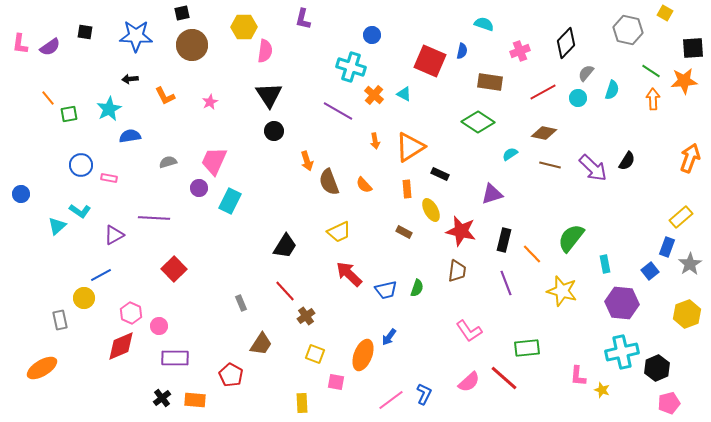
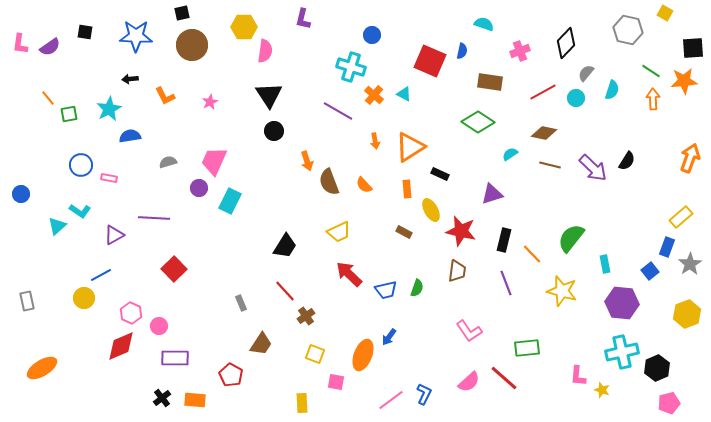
cyan circle at (578, 98): moved 2 px left
gray rectangle at (60, 320): moved 33 px left, 19 px up
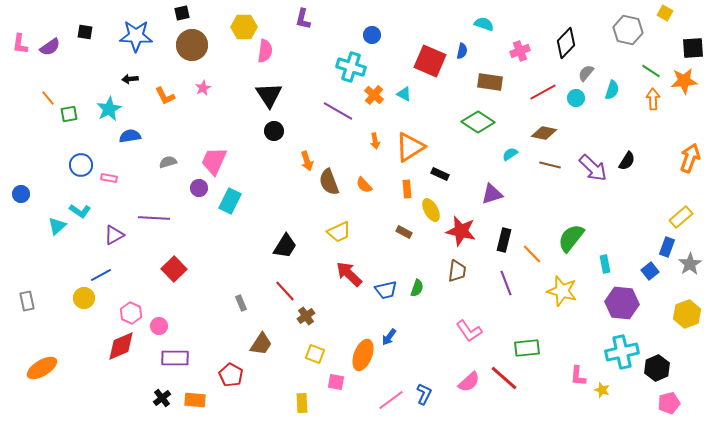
pink star at (210, 102): moved 7 px left, 14 px up
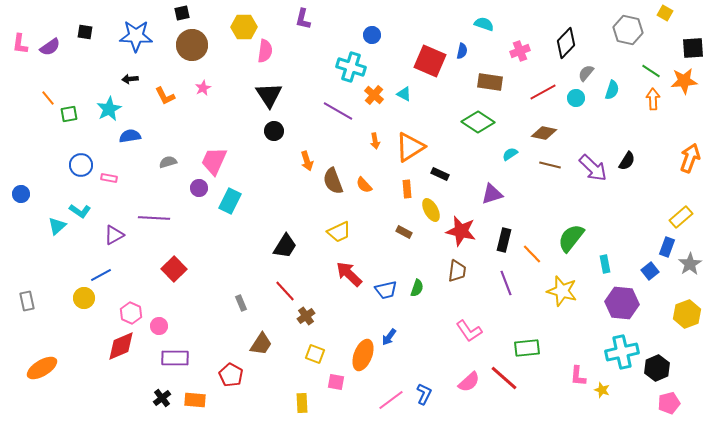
brown semicircle at (329, 182): moved 4 px right, 1 px up
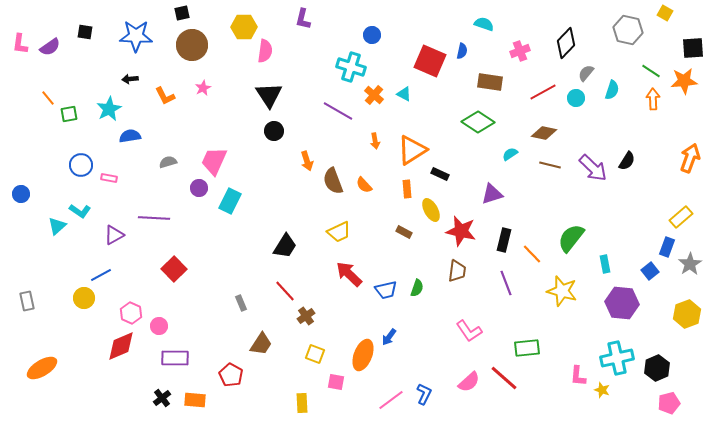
orange triangle at (410, 147): moved 2 px right, 3 px down
cyan cross at (622, 352): moved 5 px left, 6 px down
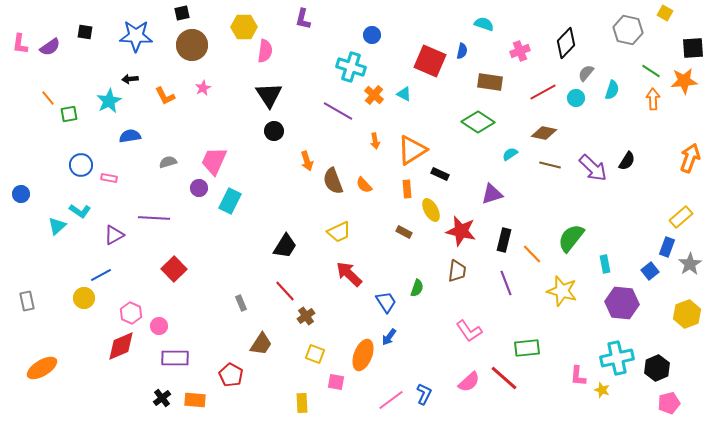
cyan star at (109, 109): moved 8 px up
blue trapezoid at (386, 290): moved 12 px down; rotated 110 degrees counterclockwise
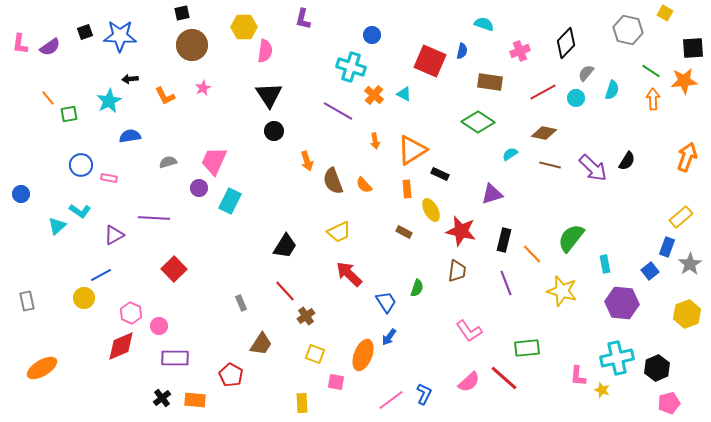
black square at (85, 32): rotated 28 degrees counterclockwise
blue star at (136, 36): moved 16 px left
orange arrow at (690, 158): moved 3 px left, 1 px up
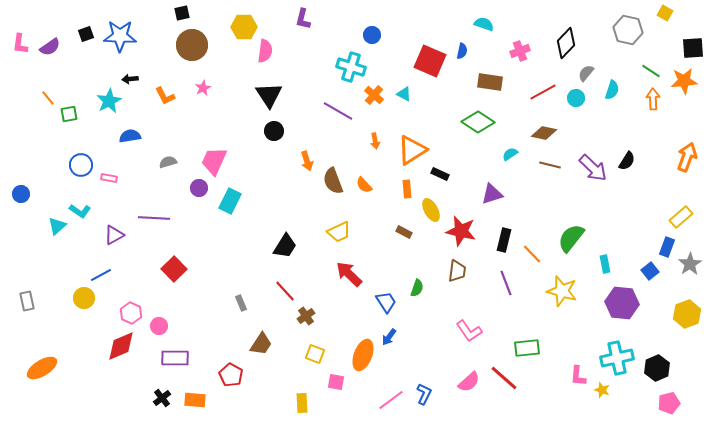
black square at (85, 32): moved 1 px right, 2 px down
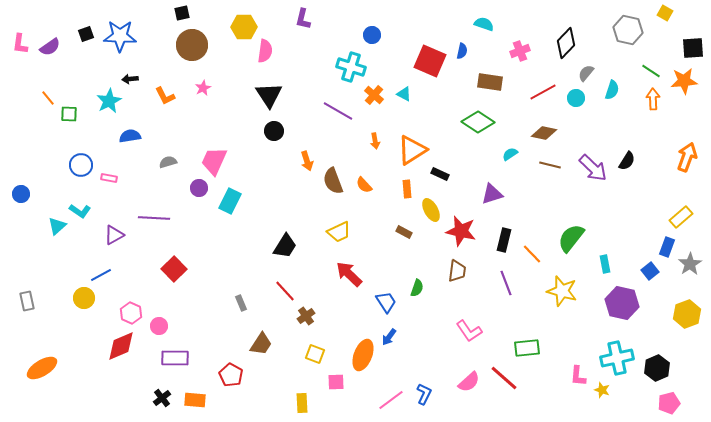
green square at (69, 114): rotated 12 degrees clockwise
purple hexagon at (622, 303): rotated 8 degrees clockwise
pink square at (336, 382): rotated 12 degrees counterclockwise
